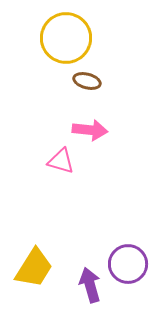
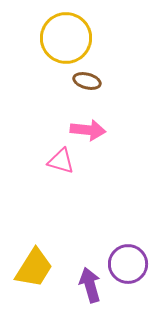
pink arrow: moved 2 px left
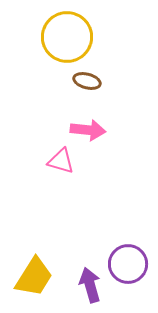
yellow circle: moved 1 px right, 1 px up
yellow trapezoid: moved 9 px down
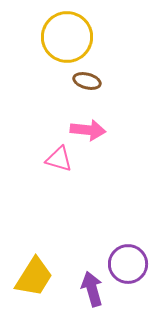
pink triangle: moved 2 px left, 2 px up
purple arrow: moved 2 px right, 4 px down
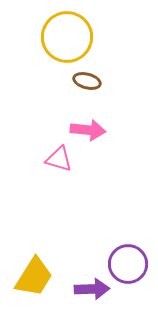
purple arrow: rotated 104 degrees clockwise
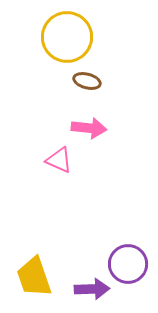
pink arrow: moved 1 px right, 2 px up
pink triangle: moved 1 px down; rotated 8 degrees clockwise
yellow trapezoid: rotated 129 degrees clockwise
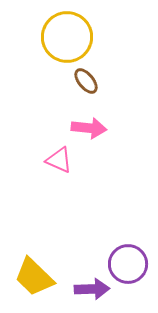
brown ellipse: moved 1 px left; rotated 36 degrees clockwise
yellow trapezoid: rotated 27 degrees counterclockwise
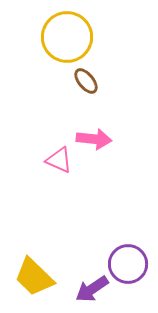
pink arrow: moved 5 px right, 11 px down
purple arrow: rotated 148 degrees clockwise
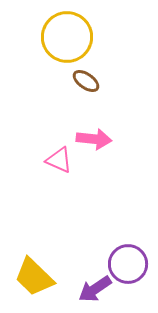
brown ellipse: rotated 16 degrees counterclockwise
purple arrow: moved 3 px right
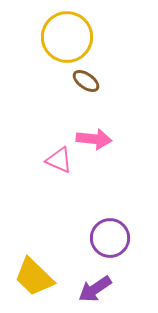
purple circle: moved 18 px left, 26 px up
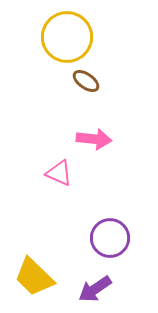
pink triangle: moved 13 px down
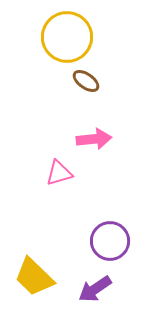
pink arrow: rotated 12 degrees counterclockwise
pink triangle: rotated 40 degrees counterclockwise
purple circle: moved 3 px down
